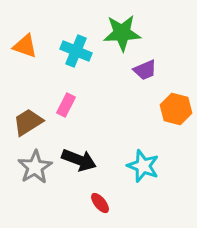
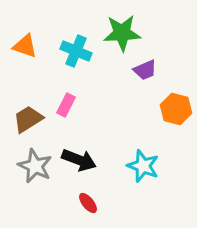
brown trapezoid: moved 3 px up
gray star: moved 1 px up; rotated 16 degrees counterclockwise
red ellipse: moved 12 px left
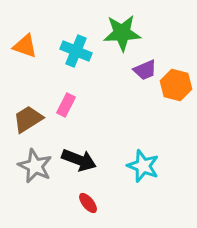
orange hexagon: moved 24 px up
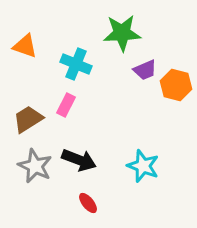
cyan cross: moved 13 px down
